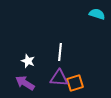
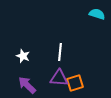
white star: moved 5 px left, 5 px up
purple arrow: moved 2 px right, 2 px down; rotated 12 degrees clockwise
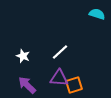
white line: rotated 42 degrees clockwise
orange square: moved 1 px left, 2 px down
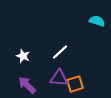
cyan semicircle: moved 7 px down
orange square: moved 1 px right, 1 px up
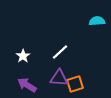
cyan semicircle: rotated 21 degrees counterclockwise
white star: rotated 16 degrees clockwise
purple arrow: rotated 12 degrees counterclockwise
